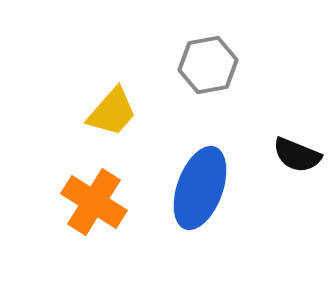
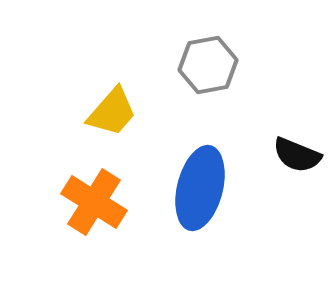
blue ellipse: rotated 6 degrees counterclockwise
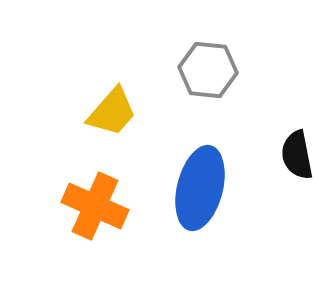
gray hexagon: moved 5 px down; rotated 16 degrees clockwise
black semicircle: rotated 57 degrees clockwise
orange cross: moved 1 px right, 4 px down; rotated 8 degrees counterclockwise
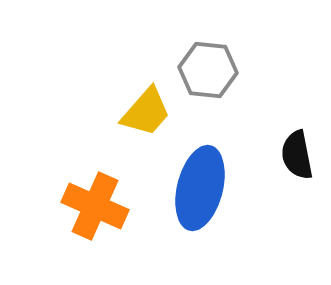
yellow trapezoid: moved 34 px right
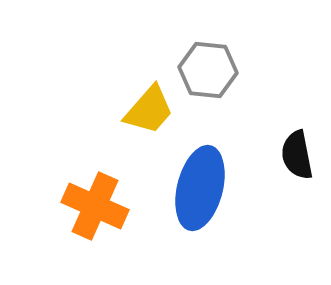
yellow trapezoid: moved 3 px right, 2 px up
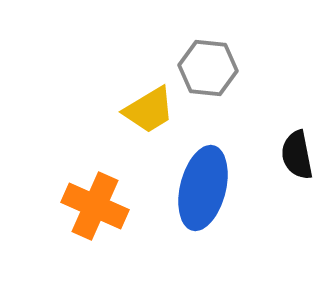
gray hexagon: moved 2 px up
yellow trapezoid: rotated 18 degrees clockwise
blue ellipse: moved 3 px right
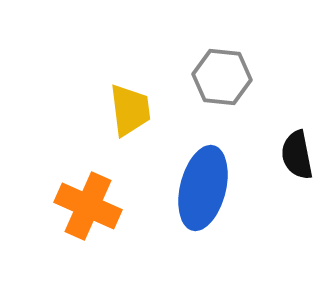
gray hexagon: moved 14 px right, 9 px down
yellow trapezoid: moved 19 px left; rotated 66 degrees counterclockwise
orange cross: moved 7 px left
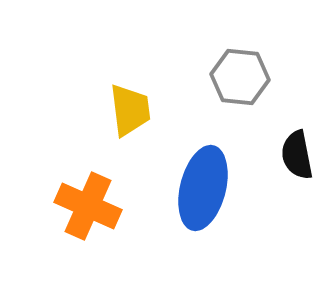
gray hexagon: moved 18 px right
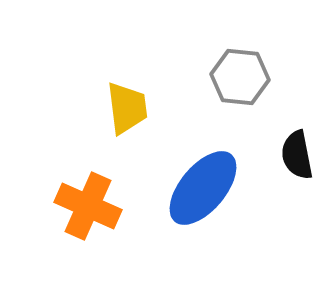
yellow trapezoid: moved 3 px left, 2 px up
blue ellipse: rotated 26 degrees clockwise
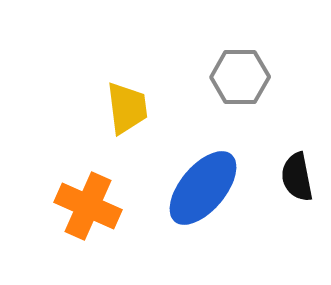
gray hexagon: rotated 6 degrees counterclockwise
black semicircle: moved 22 px down
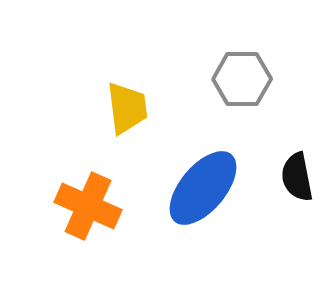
gray hexagon: moved 2 px right, 2 px down
